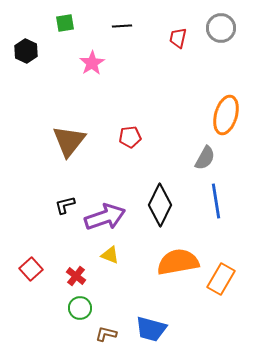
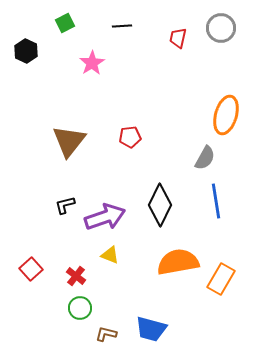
green square: rotated 18 degrees counterclockwise
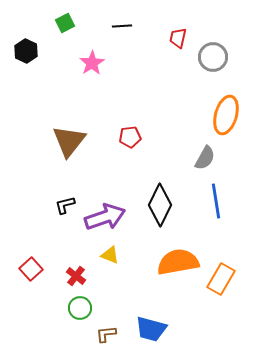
gray circle: moved 8 px left, 29 px down
brown L-shape: rotated 20 degrees counterclockwise
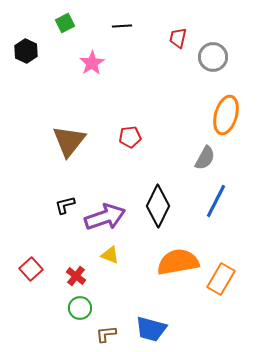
blue line: rotated 36 degrees clockwise
black diamond: moved 2 px left, 1 px down
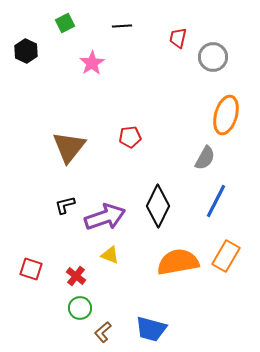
brown triangle: moved 6 px down
red square: rotated 30 degrees counterclockwise
orange rectangle: moved 5 px right, 23 px up
brown L-shape: moved 3 px left, 2 px up; rotated 35 degrees counterclockwise
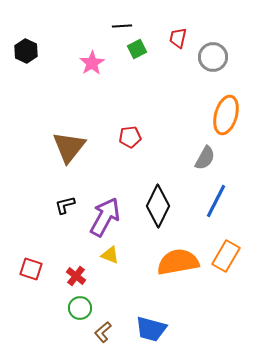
green square: moved 72 px right, 26 px down
purple arrow: rotated 42 degrees counterclockwise
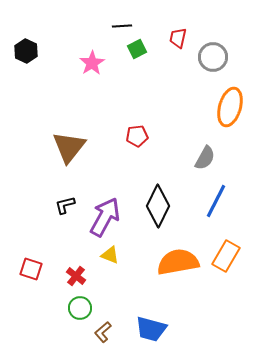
orange ellipse: moved 4 px right, 8 px up
red pentagon: moved 7 px right, 1 px up
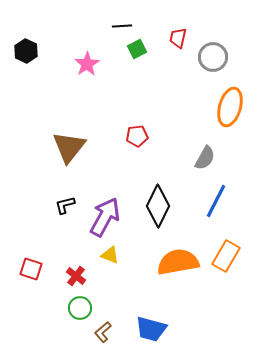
pink star: moved 5 px left, 1 px down
